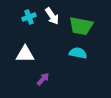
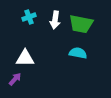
white arrow: moved 3 px right, 4 px down; rotated 42 degrees clockwise
green trapezoid: moved 2 px up
white triangle: moved 4 px down
purple arrow: moved 28 px left
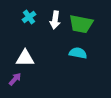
cyan cross: rotated 16 degrees counterclockwise
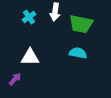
white arrow: moved 8 px up
white triangle: moved 5 px right, 1 px up
